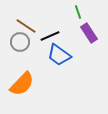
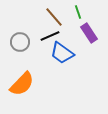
brown line: moved 28 px right, 9 px up; rotated 15 degrees clockwise
blue trapezoid: moved 3 px right, 2 px up
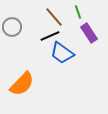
gray circle: moved 8 px left, 15 px up
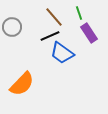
green line: moved 1 px right, 1 px down
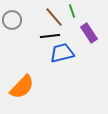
green line: moved 7 px left, 2 px up
gray circle: moved 7 px up
black line: rotated 18 degrees clockwise
blue trapezoid: rotated 130 degrees clockwise
orange semicircle: moved 3 px down
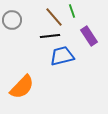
purple rectangle: moved 3 px down
blue trapezoid: moved 3 px down
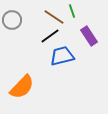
brown line: rotated 15 degrees counterclockwise
black line: rotated 30 degrees counterclockwise
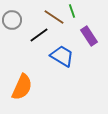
black line: moved 11 px left, 1 px up
blue trapezoid: rotated 45 degrees clockwise
orange semicircle: rotated 20 degrees counterclockwise
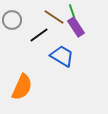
purple rectangle: moved 13 px left, 9 px up
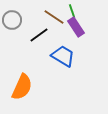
blue trapezoid: moved 1 px right
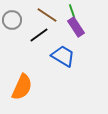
brown line: moved 7 px left, 2 px up
